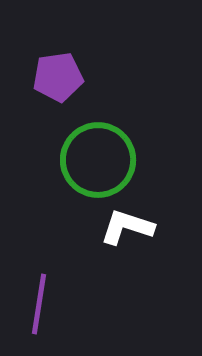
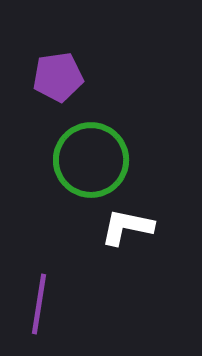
green circle: moved 7 px left
white L-shape: rotated 6 degrees counterclockwise
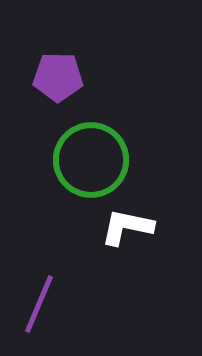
purple pentagon: rotated 9 degrees clockwise
purple line: rotated 14 degrees clockwise
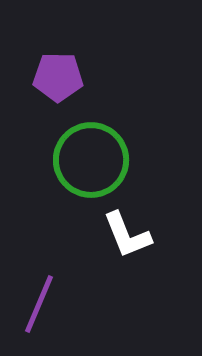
white L-shape: moved 8 px down; rotated 124 degrees counterclockwise
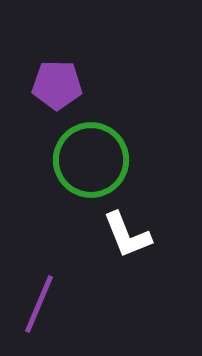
purple pentagon: moved 1 px left, 8 px down
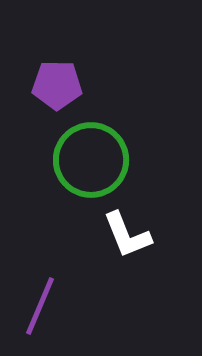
purple line: moved 1 px right, 2 px down
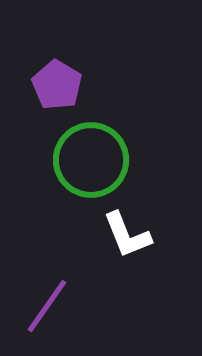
purple pentagon: rotated 30 degrees clockwise
purple line: moved 7 px right; rotated 12 degrees clockwise
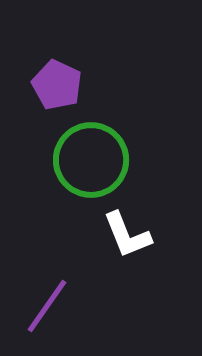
purple pentagon: rotated 6 degrees counterclockwise
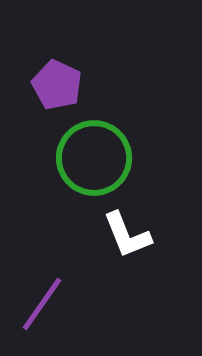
green circle: moved 3 px right, 2 px up
purple line: moved 5 px left, 2 px up
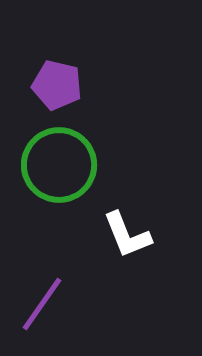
purple pentagon: rotated 12 degrees counterclockwise
green circle: moved 35 px left, 7 px down
